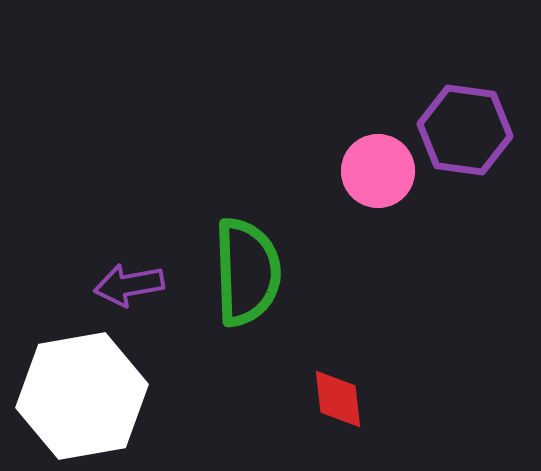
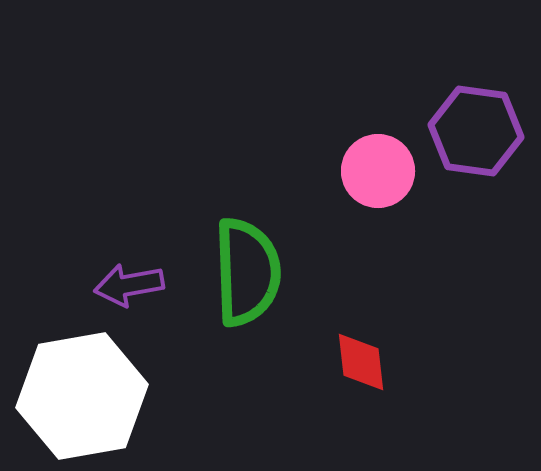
purple hexagon: moved 11 px right, 1 px down
red diamond: moved 23 px right, 37 px up
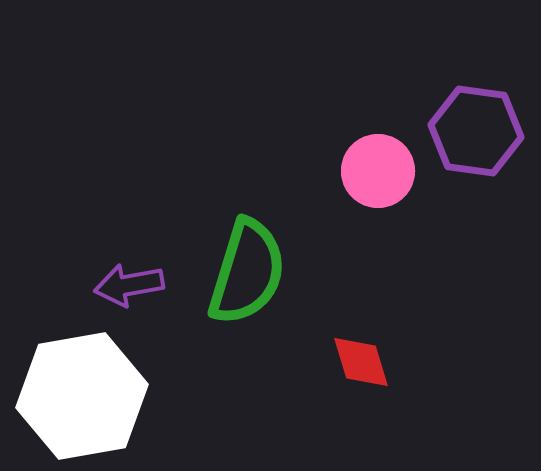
green semicircle: rotated 19 degrees clockwise
red diamond: rotated 10 degrees counterclockwise
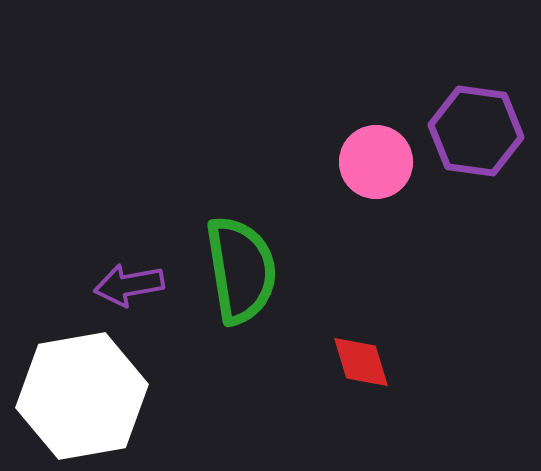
pink circle: moved 2 px left, 9 px up
green semicircle: moved 6 px left, 2 px up; rotated 26 degrees counterclockwise
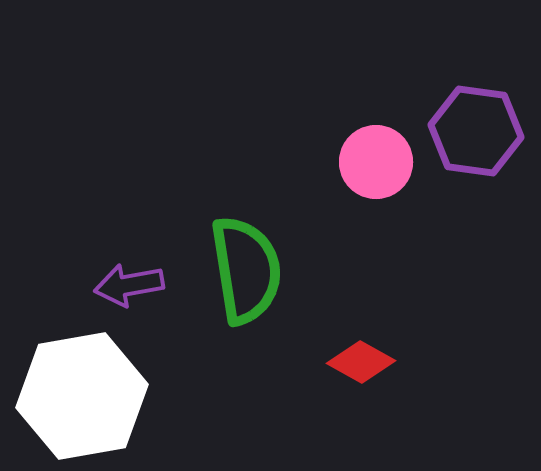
green semicircle: moved 5 px right
red diamond: rotated 44 degrees counterclockwise
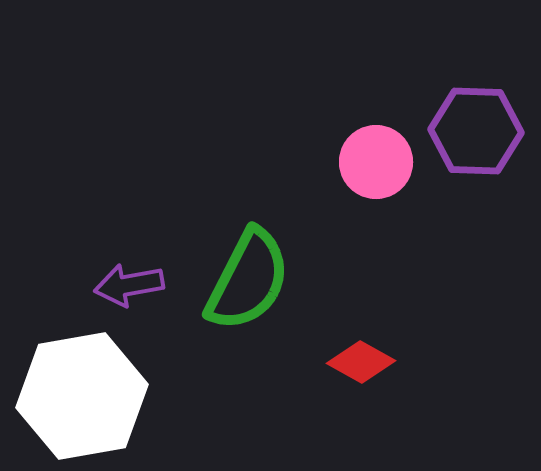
purple hexagon: rotated 6 degrees counterclockwise
green semicircle: moved 2 px right, 10 px down; rotated 36 degrees clockwise
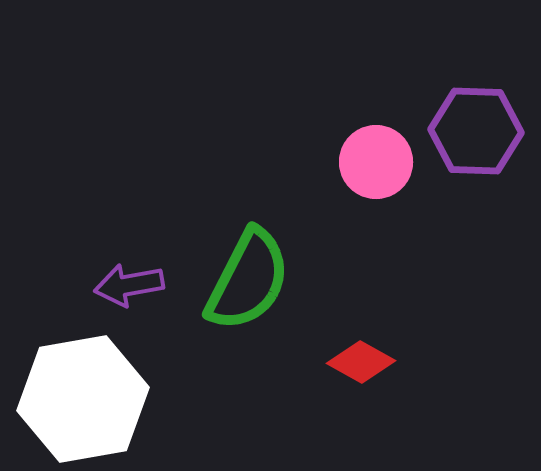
white hexagon: moved 1 px right, 3 px down
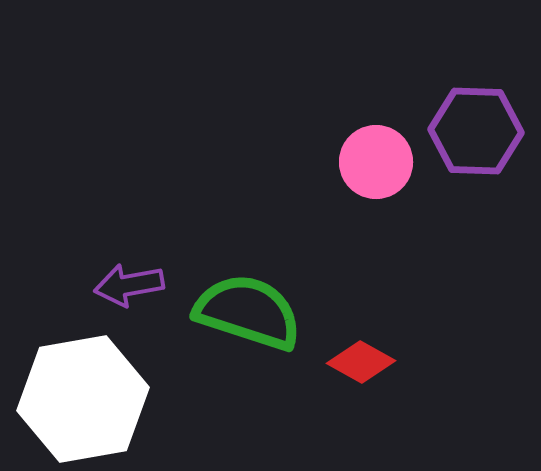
green semicircle: moved 32 px down; rotated 99 degrees counterclockwise
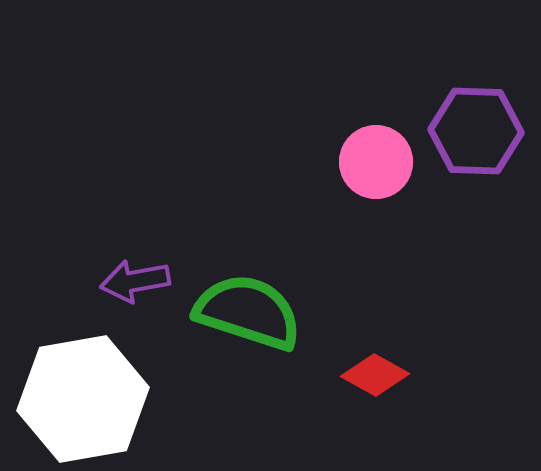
purple arrow: moved 6 px right, 4 px up
red diamond: moved 14 px right, 13 px down
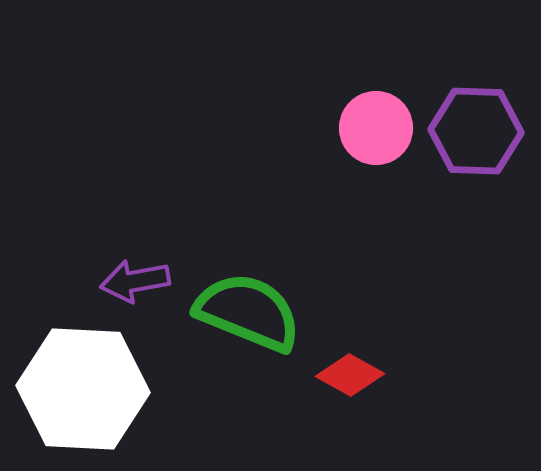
pink circle: moved 34 px up
green semicircle: rotated 4 degrees clockwise
red diamond: moved 25 px left
white hexagon: moved 10 px up; rotated 13 degrees clockwise
